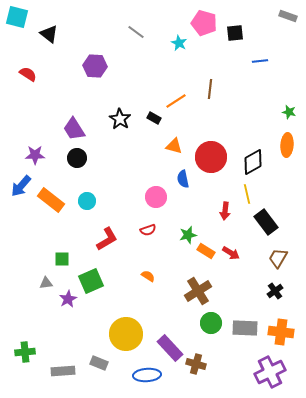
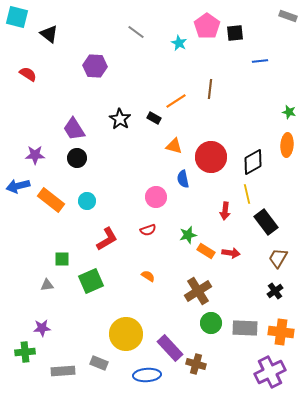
pink pentagon at (204, 23): moved 3 px right, 3 px down; rotated 20 degrees clockwise
blue arrow at (21, 186): moved 3 px left; rotated 35 degrees clockwise
red arrow at (231, 253): rotated 24 degrees counterclockwise
gray triangle at (46, 283): moved 1 px right, 2 px down
purple star at (68, 299): moved 26 px left, 29 px down; rotated 24 degrees clockwise
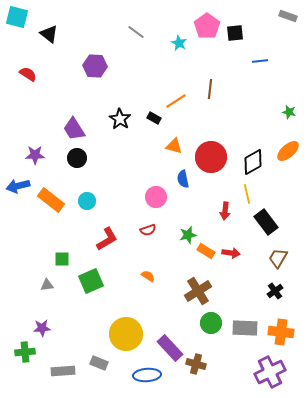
orange ellipse at (287, 145): moved 1 px right, 6 px down; rotated 45 degrees clockwise
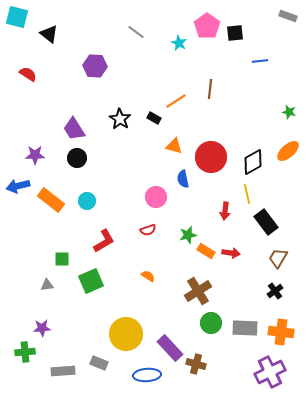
red L-shape at (107, 239): moved 3 px left, 2 px down
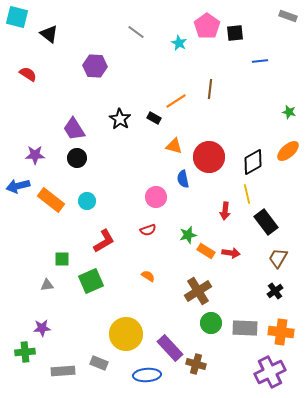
red circle at (211, 157): moved 2 px left
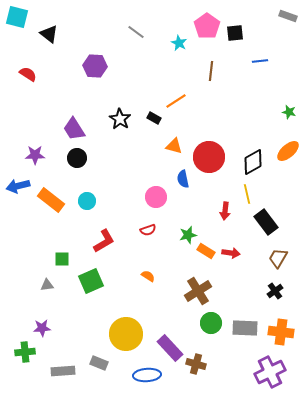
brown line at (210, 89): moved 1 px right, 18 px up
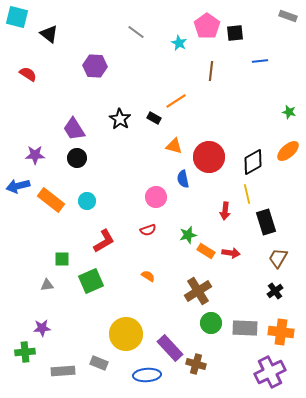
black rectangle at (266, 222): rotated 20 degrees clockwise
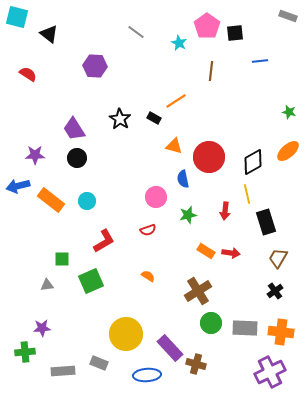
green star at (188, 235): moved 20 px up
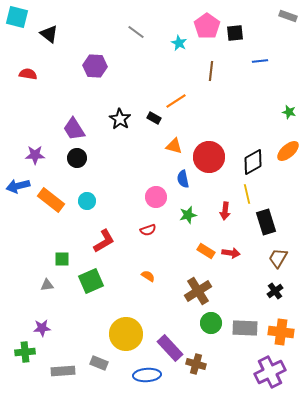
red semicircle at (28, 74): rotated 24 degrees counterclockwise
